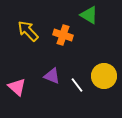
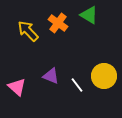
orange cross: moved 5 px left, 12 px up; rotated 18 degrees clockwise
purple triangle: moved 1 px left
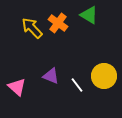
yellow arrow: moved 4 px right, 3 px up
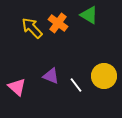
white line: moved 1 px left
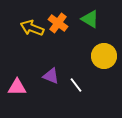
green triangle: moved 1 px right, 4 px down
yellow arrow: rotated 25 degrees counterclockwise
yellow circle: moved 20 px up
pink triangle: rotated 42 degrees counterclockwise
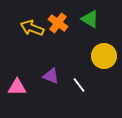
white line: moved 3 px right
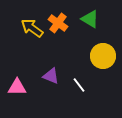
yellow arrow: rotated 15 degrees clockwise
yellow circle: moved 1 px left
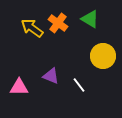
pink triangle: moved 2 px right
